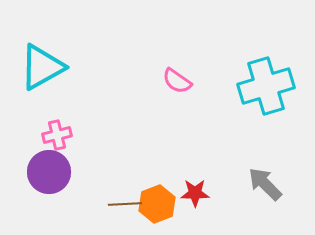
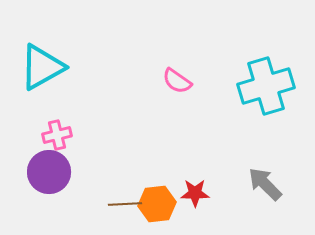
orange hexagon: rotated 15 degrees clockwise
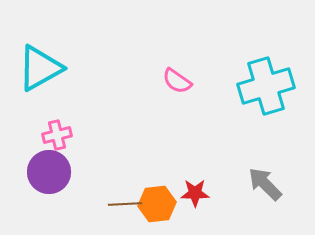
cyan triangle: moved 2 px left, 1 px down
